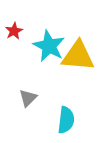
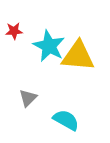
red star: rotated 24 degrees clockwise
cyan semicircle: rotated 68 degrees counterclockwise
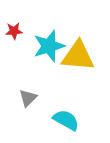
cyan star: rotated 28 degrees clockwise
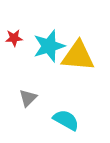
red star: moved 7 px down
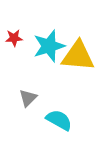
cyan semicircle: moved 7 px left
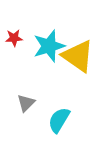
yellow triangle: rotated 30 degrees clockwise
gray triangle: moved 2 px left, 5 px down
cyan semicircle: rotated 88 degrees counterclockwise
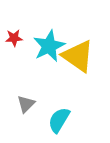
cyan star: rotated 8 degrees counterclockwise
gray triangle: moved 1 px down
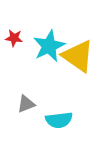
red star: rotated 12 degrees clockwise
gray triangle: rotated 24 degrees clockwise
cyan semicircle: rotated 128 degrees counterclockwise
